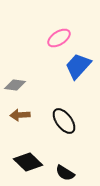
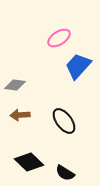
black diamond: moved 1 px right
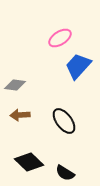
pink ellipse: moved 1 px right
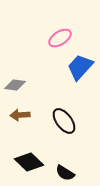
blue trapezoid: moved 2 px right, 1 px down
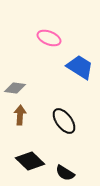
pink ellipse: moved 11 px left; rotated 55 degrees clockwise
blue trapezoid: rotated 80 degrees clockwise
gray diamond: moved 3 px down
brown arrow: rotated 96 degrees clockwise
black diamond: moved 1 px right, 1 px up
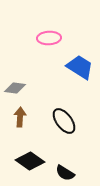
pink ellipse: rotated 25 degrees counterclockwise
brown arrow: moved 2 px down
black diamond: rotated 8 degrees counterclockwise
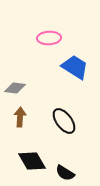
blue trapezoid: moved 5 px left
black diamond: moved 2 px right; rotated 24 degrees clockwise
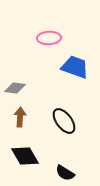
blue trapezoid: rotated 12 degrees counterclockwise
black diamond: moved 7 px left, 5 px up
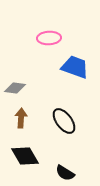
brown arrow: moved 1 px right, 1 px down
